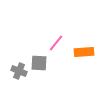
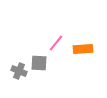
orange rectangle: moved 1 px left, 3 px up
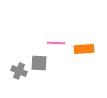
pink line: rotated 54 degrees clockwise
orange rectangle: moved 1 px right
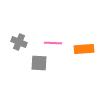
pink line: moved 3 px left
gray cross: moved 29 px up
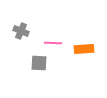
gray cross: moved 2 px right, 11 px up
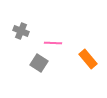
orange rectangle: moved 4 px right, 10 px down; rotated 54 degrees clockwise
gray square: rotated 30 degrees clockwise
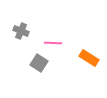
orange rectangle: moved 1 px right, 1 px up; rotated 18 degrees counterclockwise
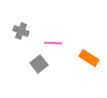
gray square: moved 1 px down; rotated 18 degrees clockwise
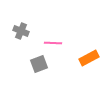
orange rectangle: rotated 60 degrees counterclockwise
gray square: rotated 18 degrees clockwise
